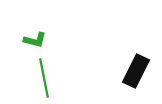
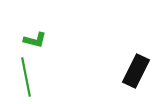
green line: moved 18 px left, 1 px up
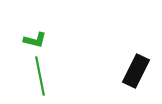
green line: moved 14 px right, 1 px up
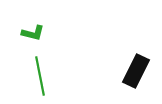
green L-shape: moved 2 px left, 7 px up
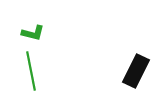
green line: moved 9 px left, 5 px up
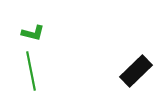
black rectangle: rotated 20 degrees clockwise
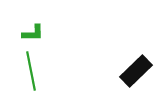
green L-shape: rotated 15 degrees counterclockwise
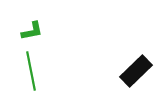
green L-shape: moved 1 px left, 2 px up; rotated 10 degrees counterclockwise
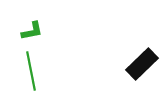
black rectangle: moved 6 px right, 7 px up
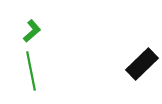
green L-shape: rotated 30 degrees counterclockwise
